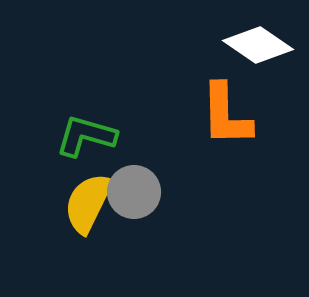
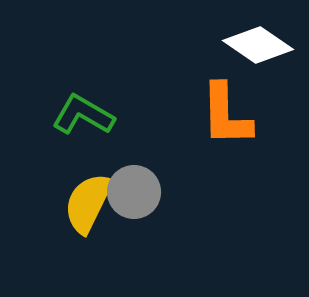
green L-shape: moved 3 px left, 21 px up; rotated 14 degrees clockwise
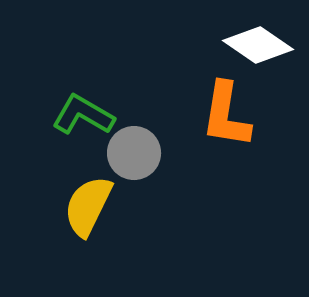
orange L-shape: rotated 10 degrees clockwise
gray circle: moved 39 px up
yellow semicircle: moved 3 px down
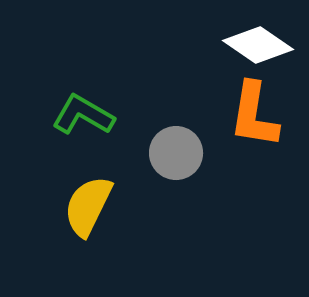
orange L-shape: moved 28 px right
gray circle: moved 42 px right
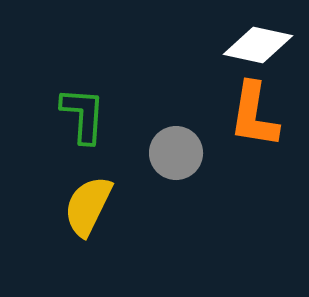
white diamond: rotated 22 degrees counterclockwise
green L-shape: rotated 64 degrees clockwise
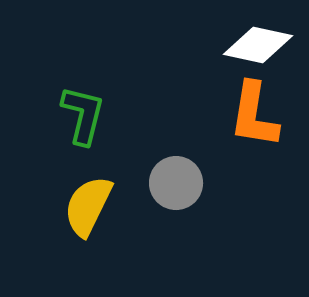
green L-shape: rotated 10 degrees clockwise
gray circle: moved 30 px down
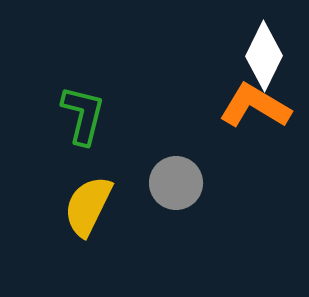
white diamond: moved 6 px right, 11 px down; rotated 76 degrees counterclockwise
orange L-shape: moved 1 px right, 9 px up; rotated 112 degrees clockwise
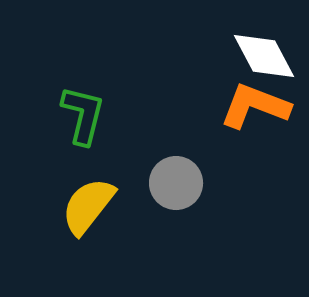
white diamond: rotated 54 degrees counterclockwise
orange L-shape: rotated 10 degrees counterclockwise
yellow semicircle: rotated 12 degrees clockwise
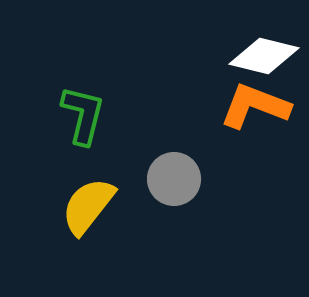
white diamond: rotated 48 degrees counterclockwise
gray circle: moved 2 px left, 4 px up
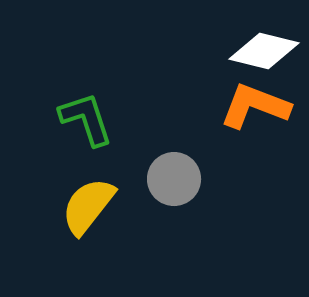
white diamond: moved 5 px up
green L-shape: moved 3 px right, 4 px down; rotated 32 degrees counterclockwise
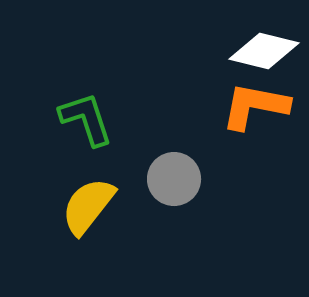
orange L-shape: rotated 10 degrees counterclockwise
